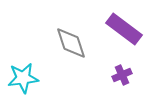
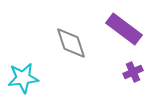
purple cross: moved 11 px right, 3 px up
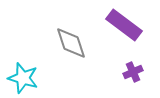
purple rectangle: moved 4 px up
cyan star: rotated 24 degrees clockwise
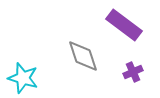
gray diamond: moved 12 px right, 13 px down
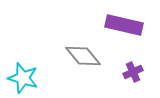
purple rectangle: rotated 24 degrees counterclockwise
gray diamond: rotated 21 degrees counterclockwise
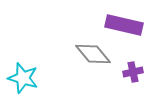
gray diamond: moved 10 px right, 2 px up
purple cross: rotated 12 degrees clockwise
